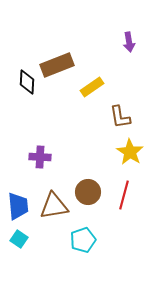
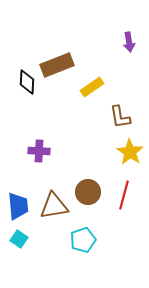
purple cross: moved 1 px left, 6 px up
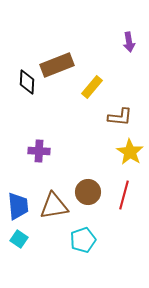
yellow rectangle: rotated 15 degrees counterclockwise
brown L-shape: rotated 75 degrees counterclockwise
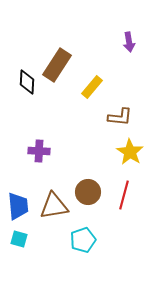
brown rectangle: rotated 36 degrees counterclockwise
cyan square: rotated 18 degrees counterclockwise
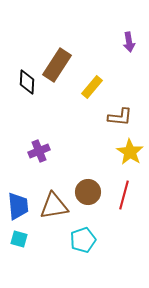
purple cross: rotated 25 degrees counterclockwise
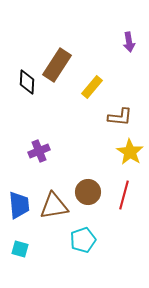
blue trapezoid: moved 1 px right, 1 px up
cyan square: moved 1 px right, 10 px down
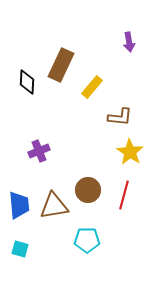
brown rectangle: moved 4 px right; rotated 8 degrees counterclockwise
brown circle: moved 2 px up
cyan pentagon: moved 4 px right; rotated 20 degrees clockwise
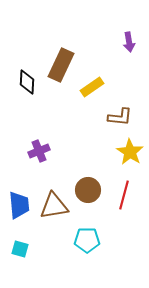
yellow rectangle: rotated 15 degrees clockwise
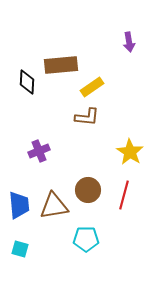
brown rectangle: rotated 60 degrees clockwise
brown L-shape: moved 33 px left
cyan pentagon: moved 1 px left, 1 px up
